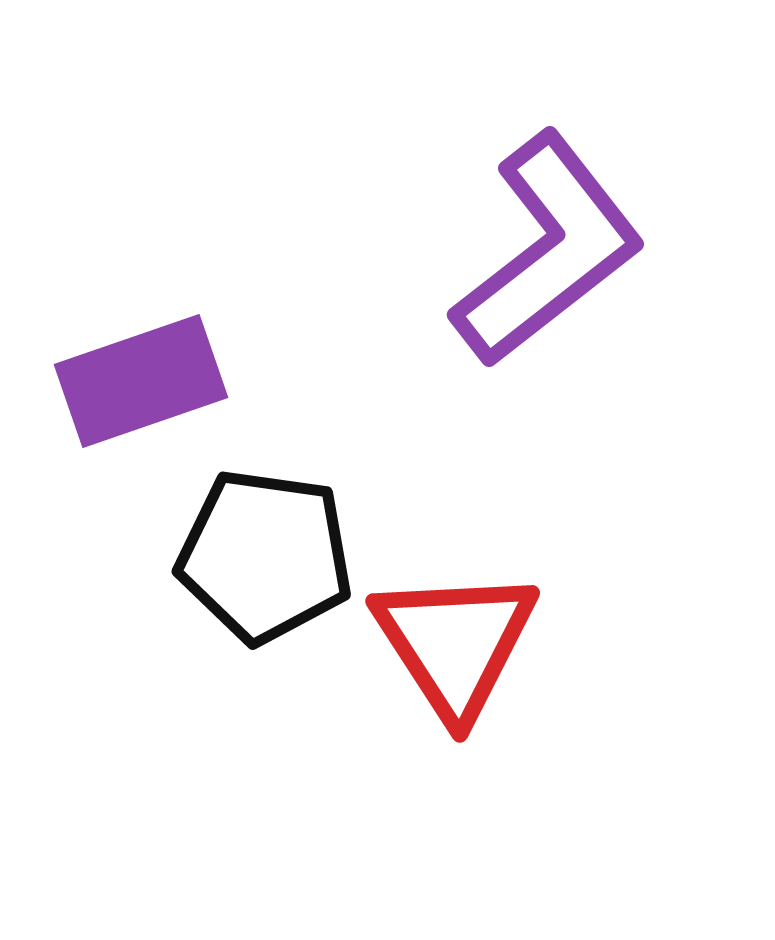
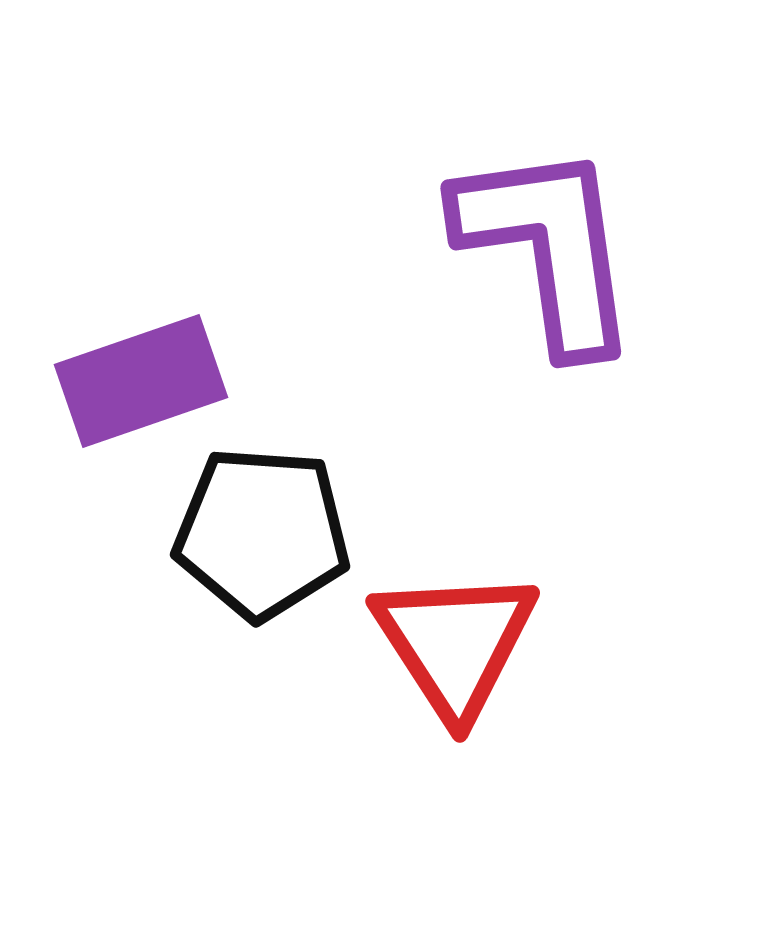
purple L-shape: moved 3 px up; rotated 60 degrees counterclockwise
black pentagon: moved 3 px left, 23 px up; rotated 4 degrees counterclockwise
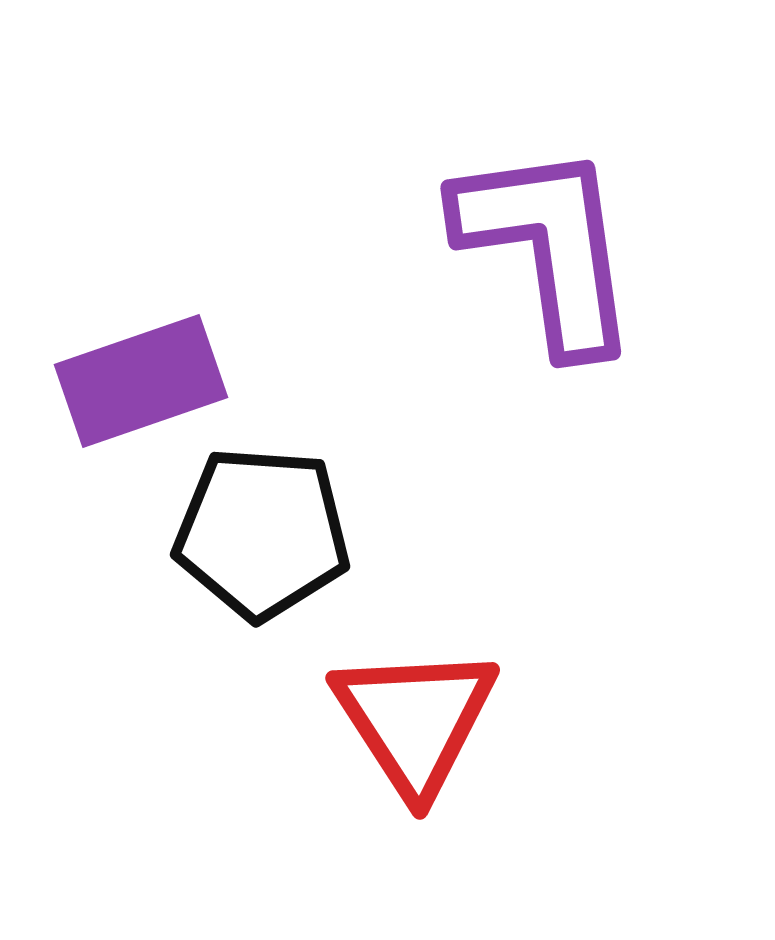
red triangle: moved 40 px left, 77 px down
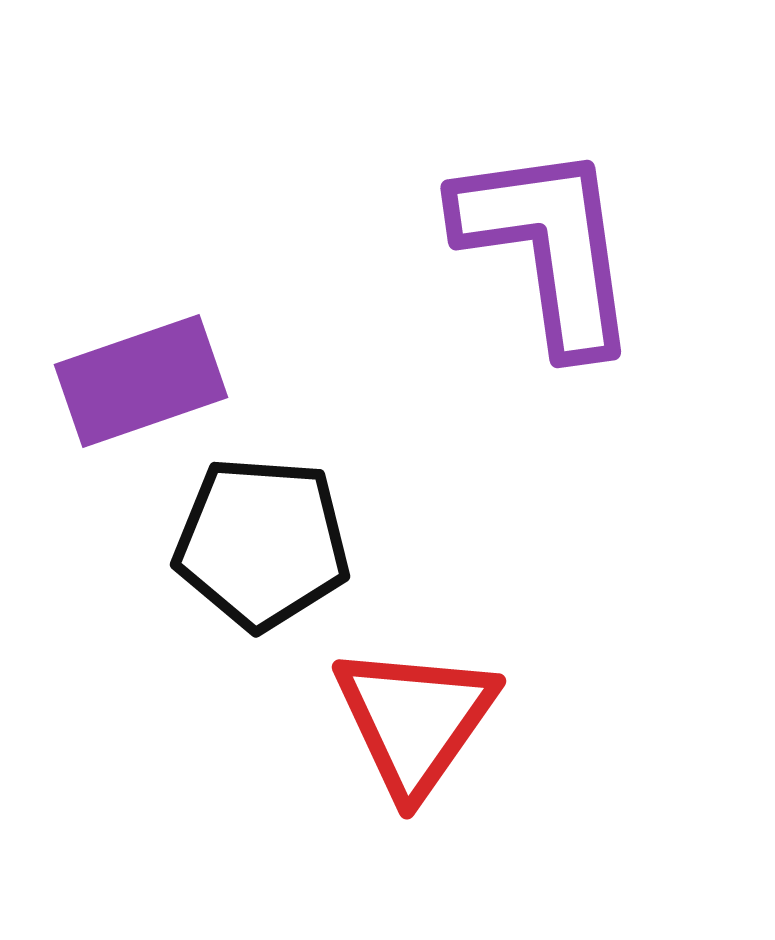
black pentagon: moved 10 px down
red triangle: rotated 8 degrees clockwise
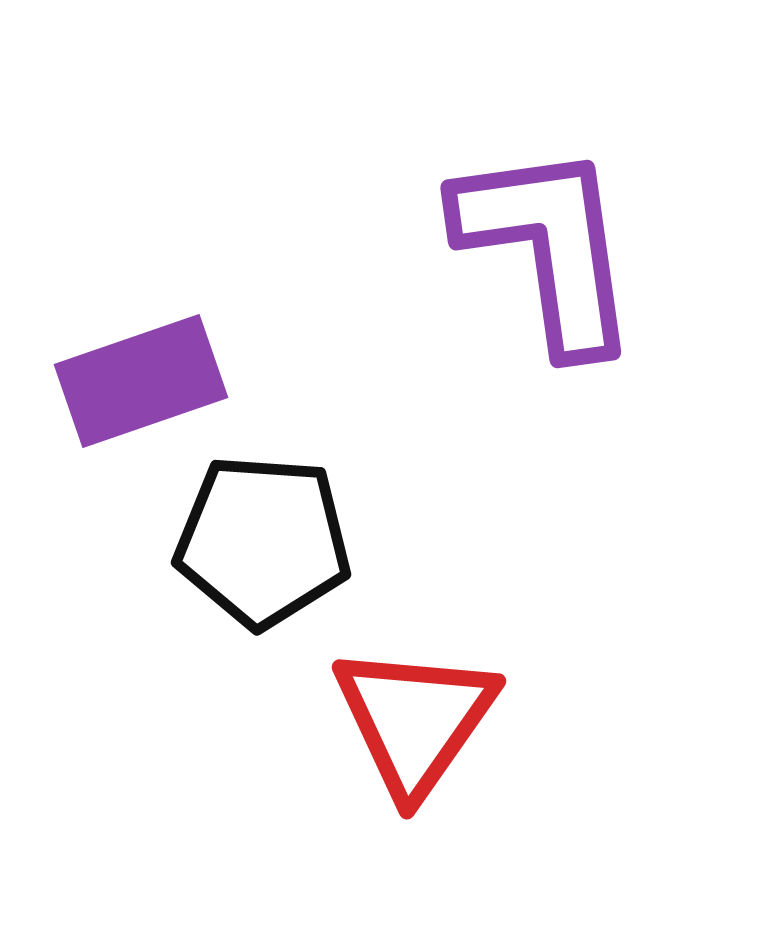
black pentagon: moved 1 px right, 2 px up
